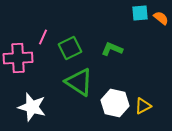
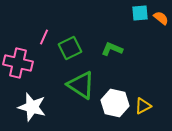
pink line: moved 1 px right
pink cross: moved 5 px down; rotated 16 degrees clockwise
green triangle: moved 2 px right, 3 px down
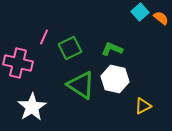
cyan square: moved 1 px up; rotated 36 degrees counterclockwise
white hexagon: moved 24 px up
white star: rotated 24 degrees clockwise
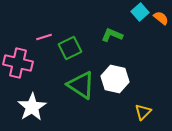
pink line: rotated 49 degrees clockwise
green L-shape: moved 14 px up
yellow triangle: moved 6 px down; rotated 18 degrees counterclockwise
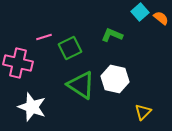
white star: rotated 20 degrees counterclockwise
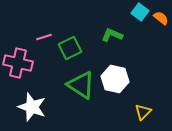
cyan square: rotated 12 degrees counterclockwise
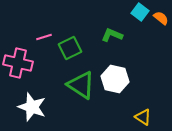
yellow triangle: moved 5 px down; rotated 42 degrees counterclockwise
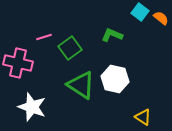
green square: rotated 10 degrees counterclockwise
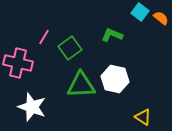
pink line: rotated 42 degrees counterclockwise
green triangle: rotated 36 degrees counterclockwise
